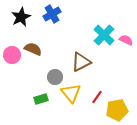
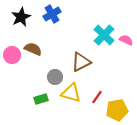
yellow triangle: rotated 35 degrees counterclockwise
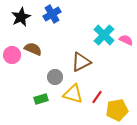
yellow triangle: moved 2 px right, 1 px down
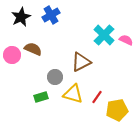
blue cross: moved 1 px left, 1 px down
green rectangle: moved 2 px up
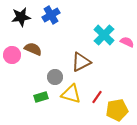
black star: rotated 18 degrees clockwise
pink semicircle: moved 1 px right, 2 px down
yellow triangle: moved 2 px left
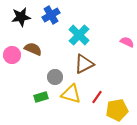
cyan cross: moved 25 px left
brown triangle: moved 3 px right, 2 px down
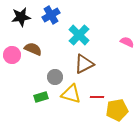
red line: rotated 56 degrees clockwise
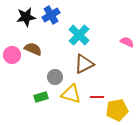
black star: moved 5 px right
